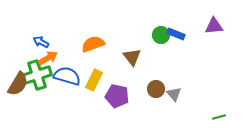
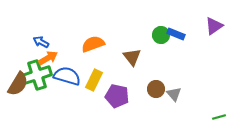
purple triangle: rotated 30 degrees counterclockwise
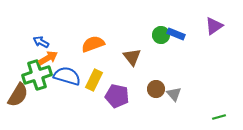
brown semicircle: moved 11 px down
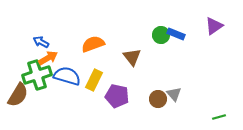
brown circle: moved 2 px right, 10 px down
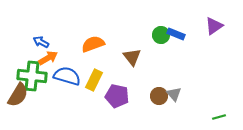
green cross: moved 5 px left, 1 px down; rotated 24 degrees clockwise
brown circle: moved 1 px right, 3 px up
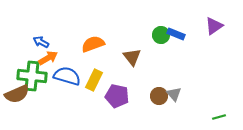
brown semicircle: moved 1 px left, 1 px up; rotated 35 degrees clockwise
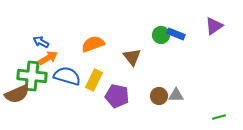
gray triangle: moved 2 px right, 1 px down; rotated 49 degrees counterclockwise
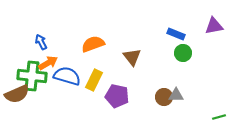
purple triangle: rotated 24 degrees clockwise
green circle: moved 22 px right, 18 px down
blue arrow: rotated 35 degrees clockwise
orange arrow: moved 5 px down
brown circle: moved 5 px right, 1 px down
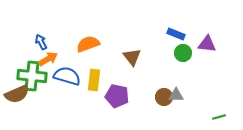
purple triangle: moved 7 px left, 18 px down; rotated 18 degrees clockwise
orange semicircle: moved 5 px left
orange arrow: moved 4 px up
yellow rectangle: rotated 20 degrees counterclockwise
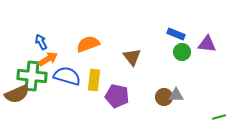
green circle: moved 1 px left, 1 px up
